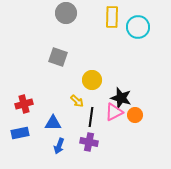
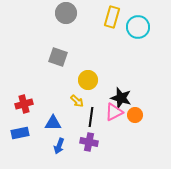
yellow rectangle: rotated 15 degrees clockwise
yellow circle: moved 4 px left
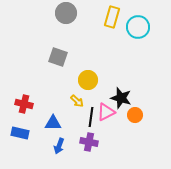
red cross: rotated 30 degrees clockwise
pink triangle: moved 8 px left
blue rectangle: rotated 24 degrees clockwise
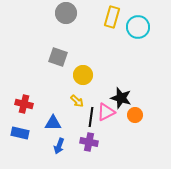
yellow circle: moved 5 px left, 5 px up
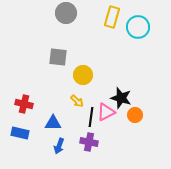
gray square: rotated 12 degrees counterclockwise
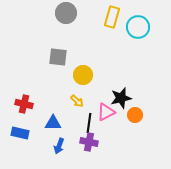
black star: rotated 30 degrees counterclockwise
black line: moved 2 px left, 6 px down
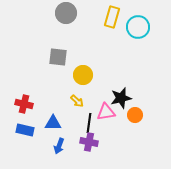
pink triangle: rotated 18 degrees clockwise
blue rectangle: moved 5 px right, 3 px up
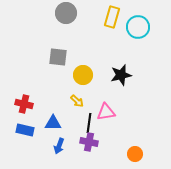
black star: moved 23 px up
orange circle: moved 39 px down
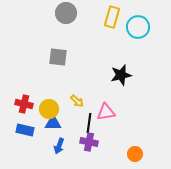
yellow circle: moved 34 px left, 34 px down
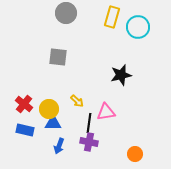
red cross: rotated 24 degrees clockwise
